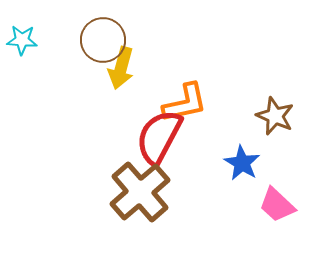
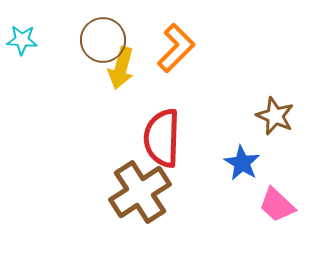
orange L-shape: moved 9 px left, 55 px up; rotated 33 degrees counterclockwise
red semicircle: moved 3 px right, 1 px down; rotated 26 degrees counterclockwise
brown cross: rotated 8 degrees clockwise
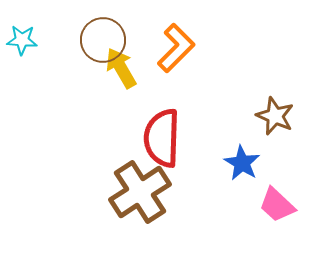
yellow arrow: rotated 135 degrees clockwise
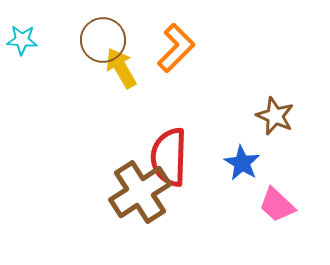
red semicircle: moved 7 px right, 19 px down
